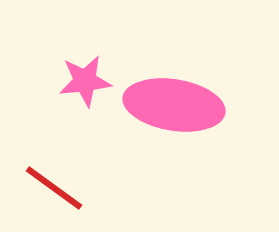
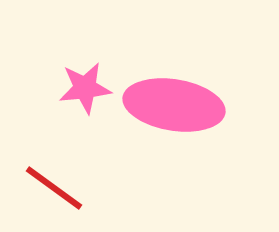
pink star: moved 7 px down
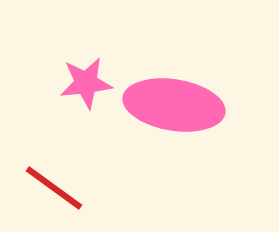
pink star: moved 1 px right, 5 px up
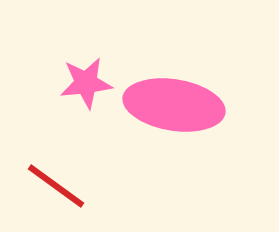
red line: moved 2 px right, 2 px up
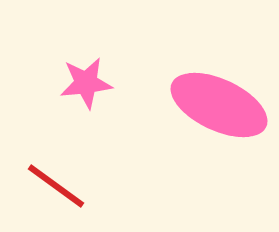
pink ellipse: moved 45 px right; rotated 16 degrees clockwise
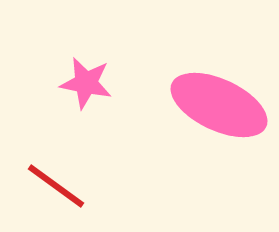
pink star: rotated 18 degrees clockwise
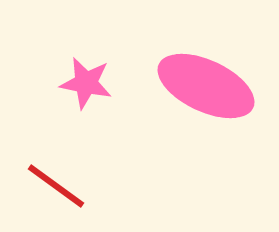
pink ellipse: moved 13 px left, 19 px up
